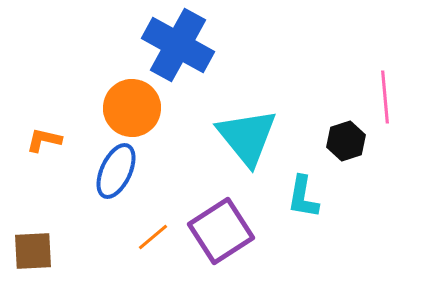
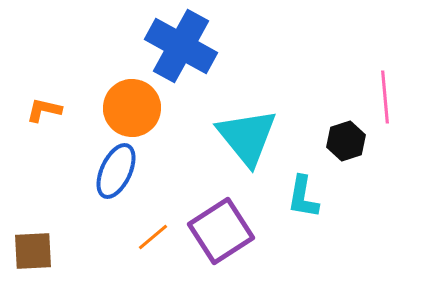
blue cross: moved 3 px right, 1 px down
orange L-shape: moved 30 px up
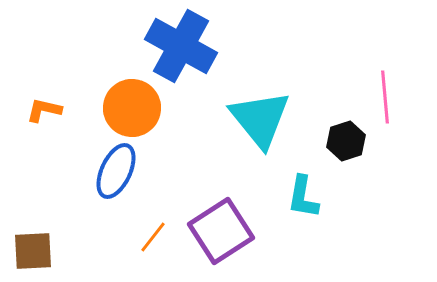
cyan triangle: moved 13 px right, 18 px up
orange line: rotated 12 degrees counterclockwise
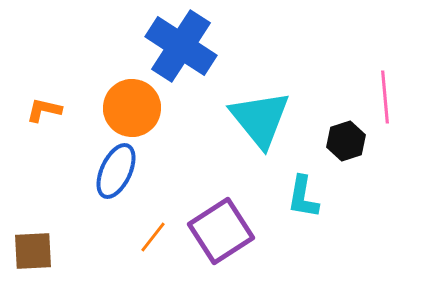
blue cross: rotated 4 degrees clockwise
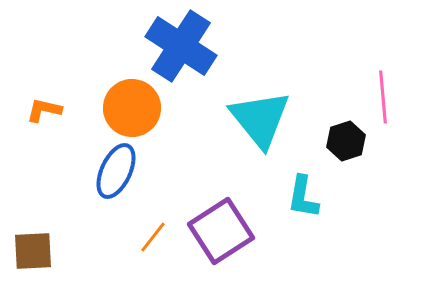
pink line: moved 2 px left
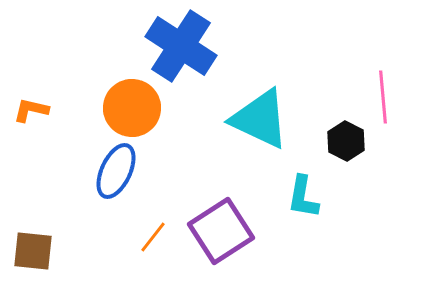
orange L-shape: moved 13 px left
cyan triangle: rotated 26 degrees counterclockwise
black hexagon: rotated 15 degrees counterclockwise
brown square: rotated 9 degrees clockwise
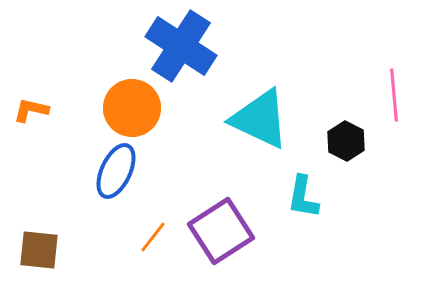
pink line: moved 11 px right, 2 px up
brown square: moved 6 px right, 1 px up
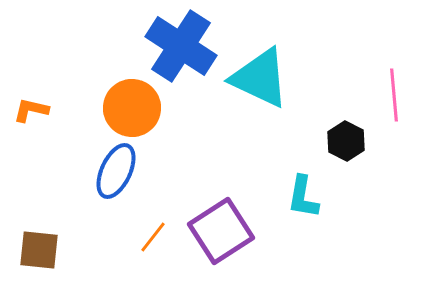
cyan triangle: moved 41 px up
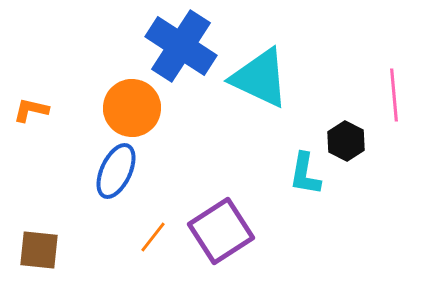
cyan L-shape: moved 2 px right, 23 px up
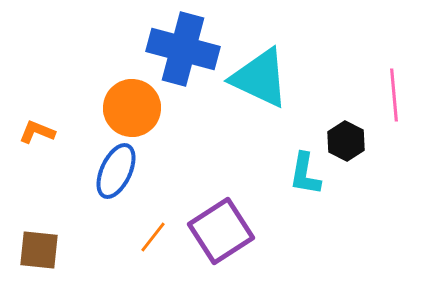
blue cross: moved 2 px right, 3 px down; rotated 18 degrees counterclockwise
orange L-shape: moved 6 px right, 22 px down; rotated 9 degrees clockwise
